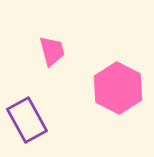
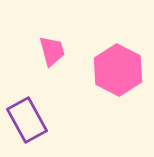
pink hexagon: moved 18 px up
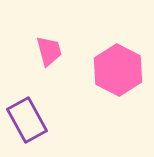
pink trapezoid: moved 3 px left
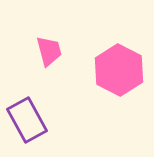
pink hexagon: moved 1 px right
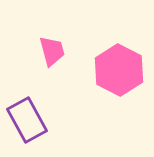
pink trapezoid: moved 3 px right
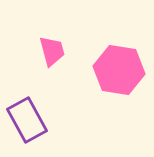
pink hexagon: rotated 18 degrees counterclockwise
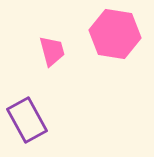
pink hexagon: moved 4 px left, 36 px up
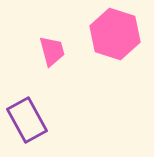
pink hexagon: rotated 9 degrees clockwise
